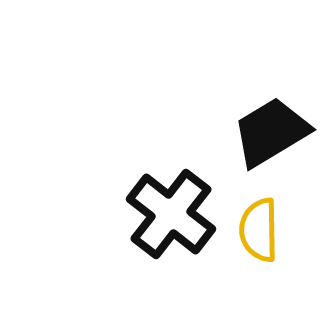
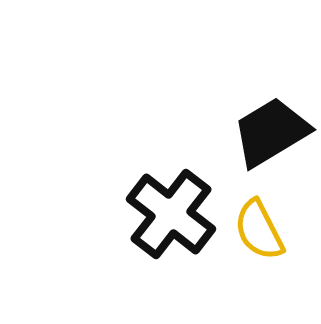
yellow semicircle: rotated 26 degrees counterclockwise
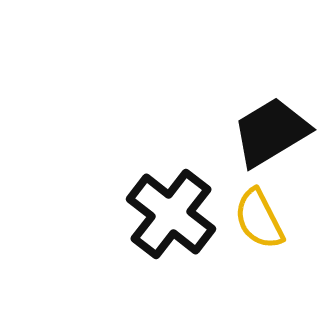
yellow semicircle: moved 11 px up
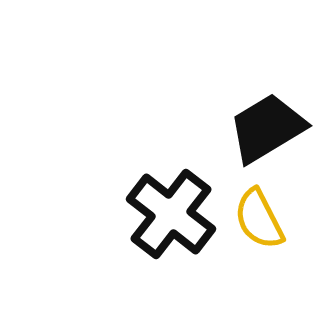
black trapezoid: moved 4 px left, 4 px up
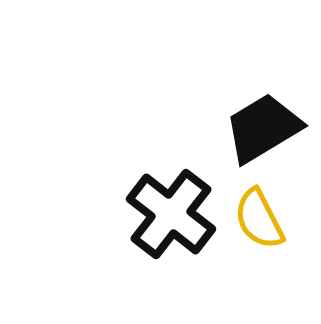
black trapezoid: moved 4 px left
